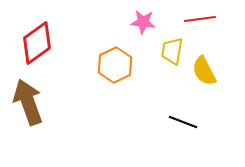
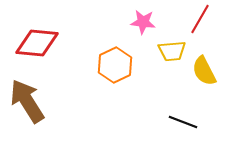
red line: rotated 52 degrees counterclockwise
red diamond: rotated 42 degrees clockwise
yellow trapezoid: rotated 104 degrees counterclockwise
brown arrow: moved 1 px left, 1 px up; rotated 12 degrees counterclockwise
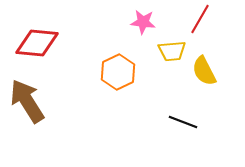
orange hexagon: moved 3 px right, 7 px down
